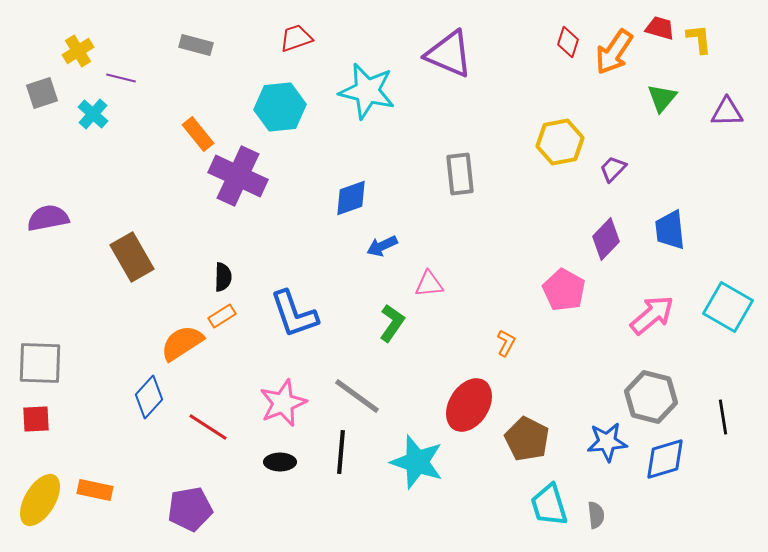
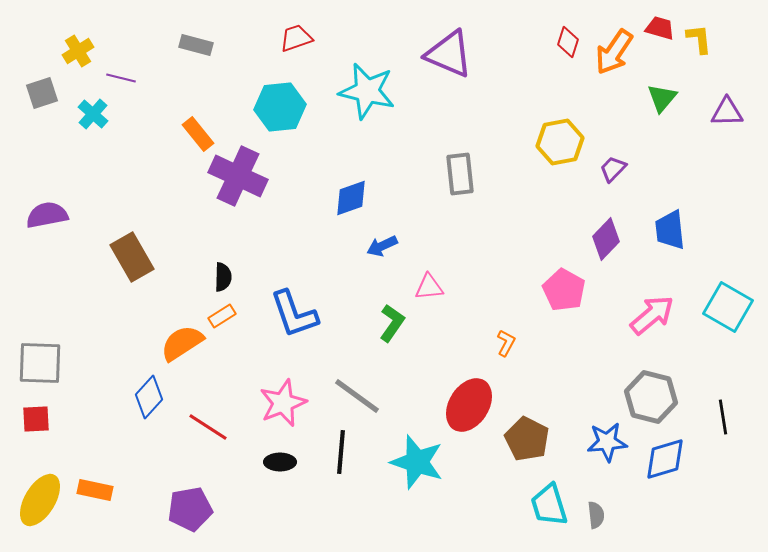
purple semicircle at (48, 218): moved 1 px left, 3 px up
pink triangle at (429, 284): moved 3 px down
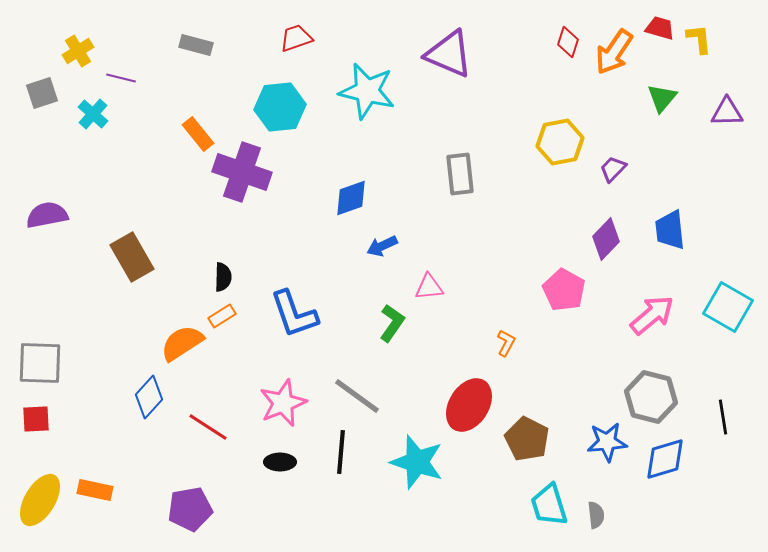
purple cross at (238, 176): moved 4 px right, 4 px up; rotated 6 degrees counterclockwise
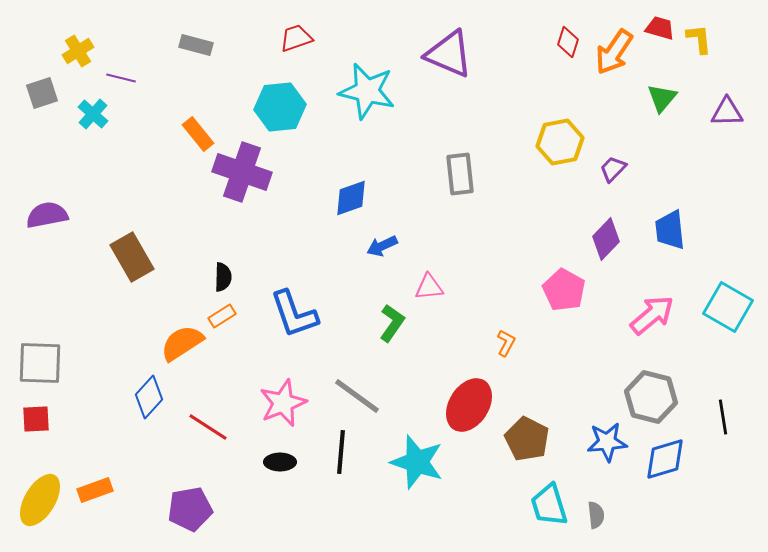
orange rectangle at (95, 490): rotated 32 degrees counterclockwise
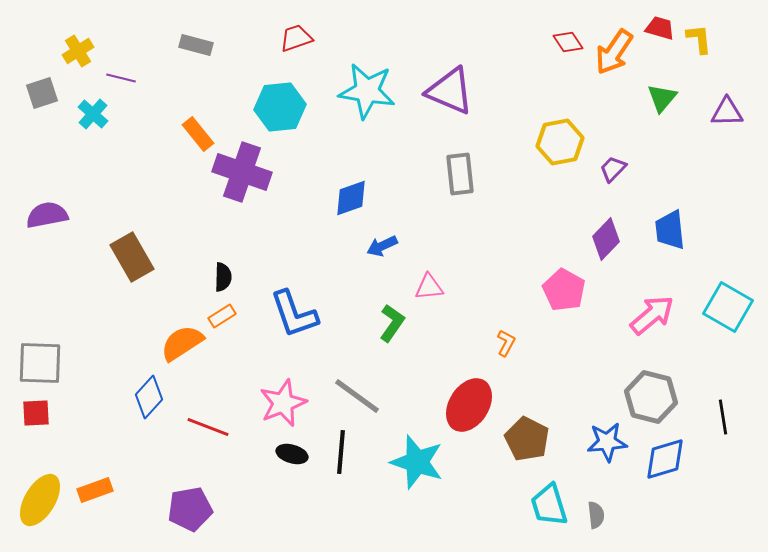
red diamond at (568, 42): rotated 52 degrees counterclockwise
purple triangle at (449, 54): moved 1 px right, 37 px down
cyan star at (367, 91): rotated 4 degrees counterclockwise
red square at (36, 419): moved 6 px up
red line at (208, 427): rotated 12 degrees counterclockwise
black ellipse at (280, 462): moved 12 px right, 8 px up; rotated 16 degrees clockwise
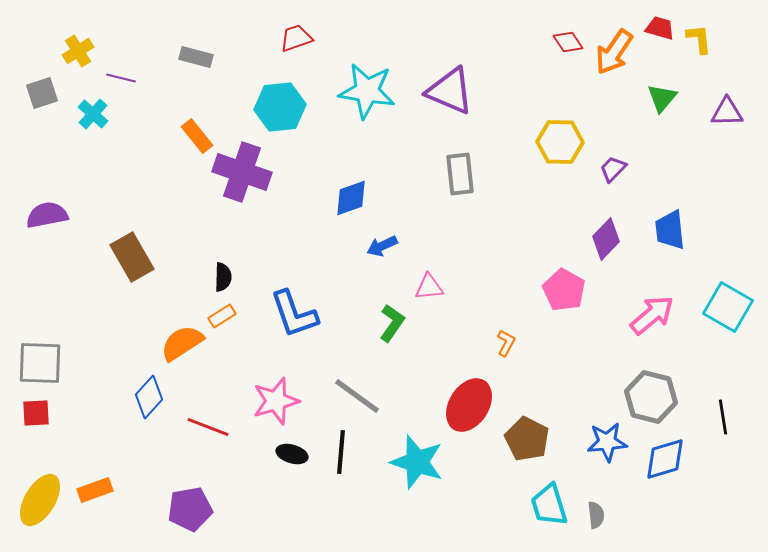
gray rectangle at (196, 45): moved 12 px down
orange rectangle at (198, 134): moved 1 px left, 2 px down
yellow hexagon at (560, 142): rotated 12 degrees clockwise
pink star at (283, 403): moved 7 px left, 2 px up; rotated 6 degrees clockwise
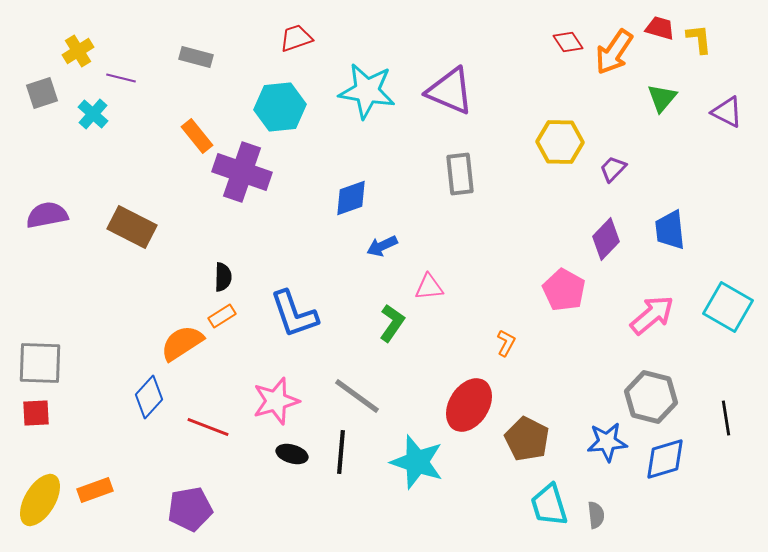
purple triangle at (727, 112): rotated 28 degrees clockwise
brown rectangle at (132, 257): moved 30 px up; rotated 33 degrees counterclockwise
black line at (723, 417): moved 3 px right, 1 px down
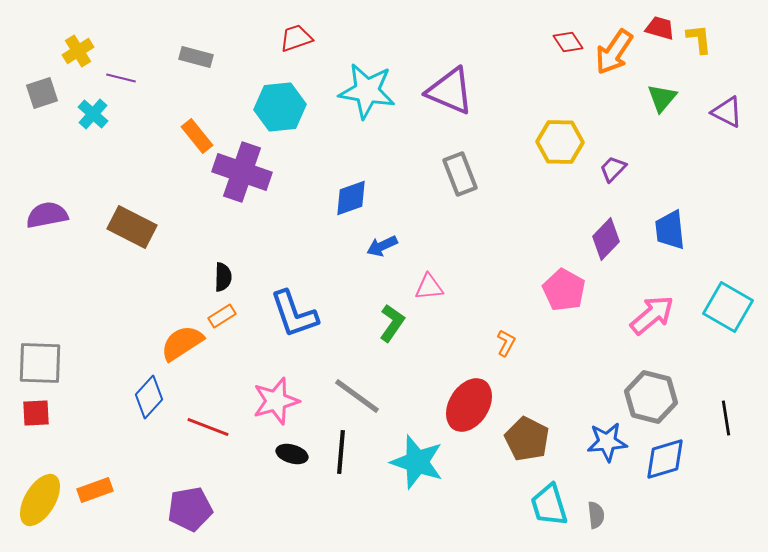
gray rectangle at (460, 174): rotated 15 degrees counterclockwise
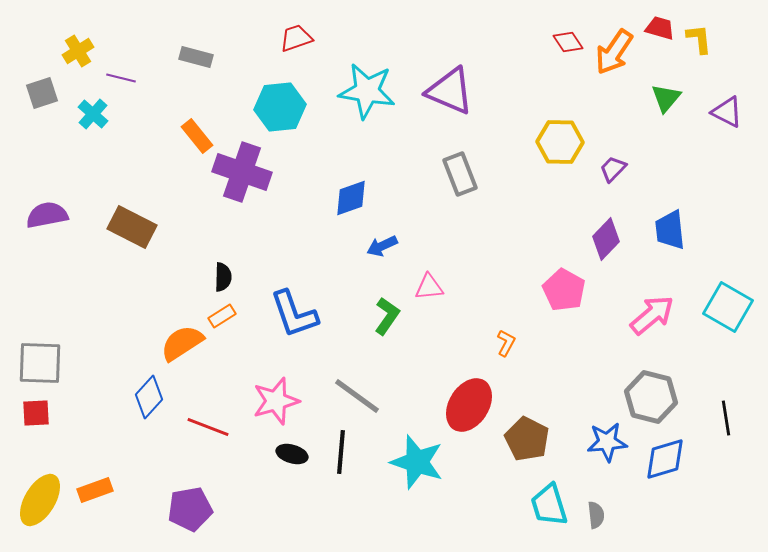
green triangle at (662, 98): moved 4 px right
green L-shape at (392, 323): moved 5 px left, 7 px up
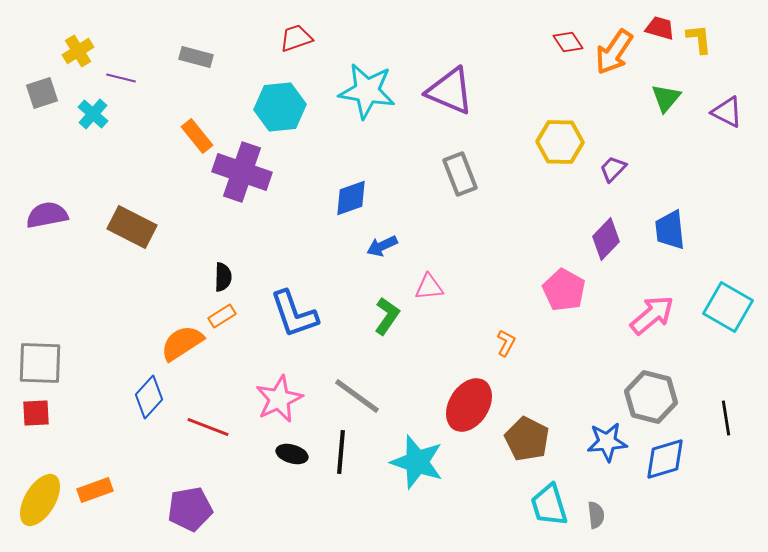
pink star at (276, 401): moved 3 px right, 2 px up; rotated 9 degrees counterclockwise
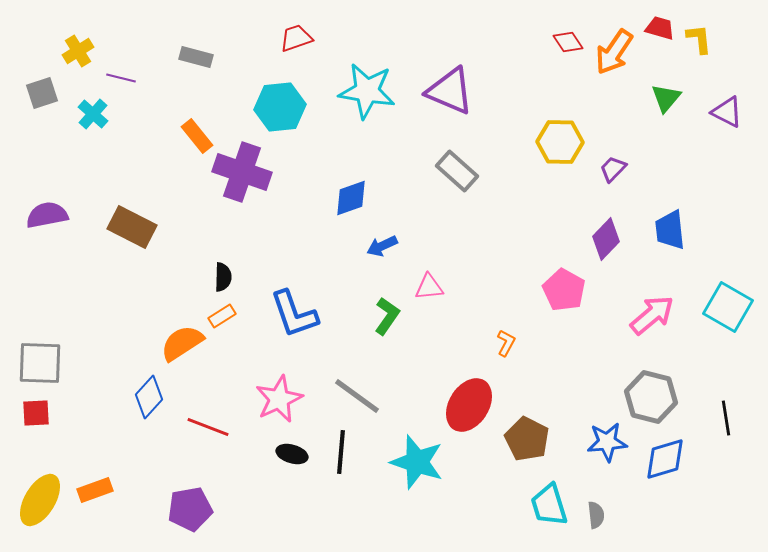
gray rectangle at (460, 174): moved 3 px left, 3 px up; rotated 27 degrees counterclockwise
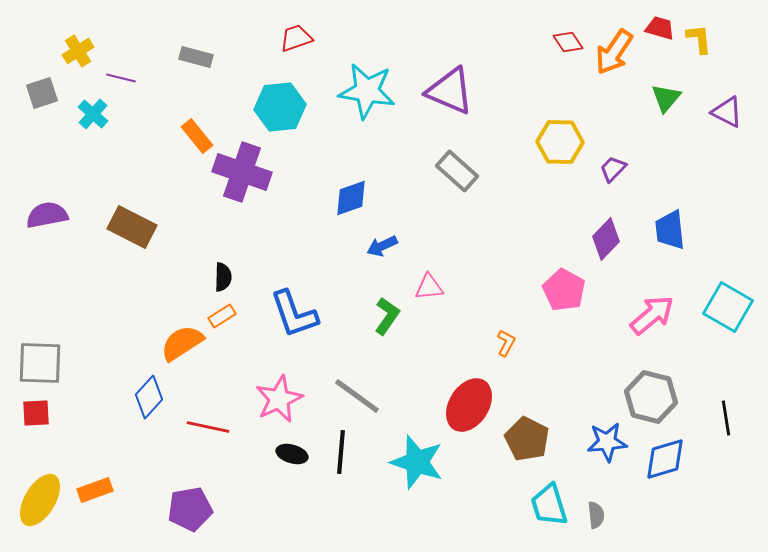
red line at (208, 427): rotated 9 degrees counterclockwise
